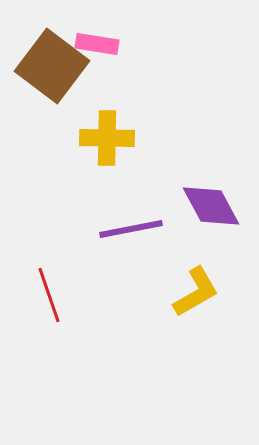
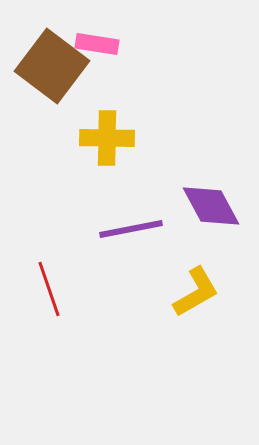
red line: moved 6 px up
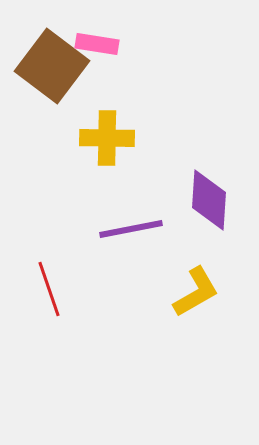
purple diamond: moved 2 px left, 6 px up; rotated 32 degrees clockwise
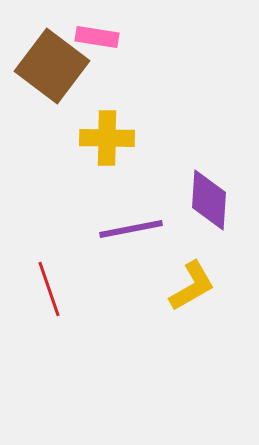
pink rectangle: moved 7 px up
yellow L-shape: moved 4 px left, 6 px up
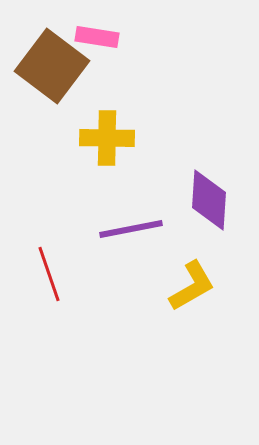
red line: moved 15 px up
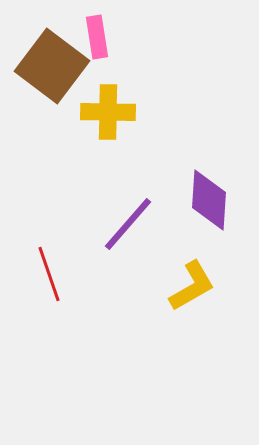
pink rectangle: rotated 72 degrees clockwise
yellow cross: moved 1 px right, 26 px up
purple line: moved 3 px left, 5 px up; rotated 38 degrees counterclockwise
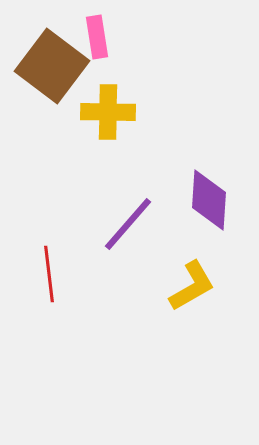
red line: rotated 12 degrees clockwise
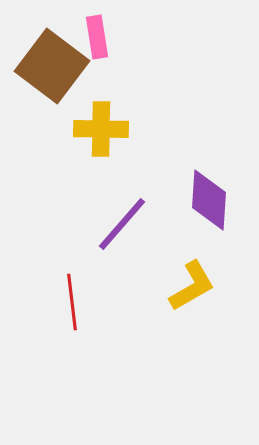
yellow cross: moved 7 px left, 17 px down
purple line: moved 6 px left
red line: moved 23 px right, 28 px down
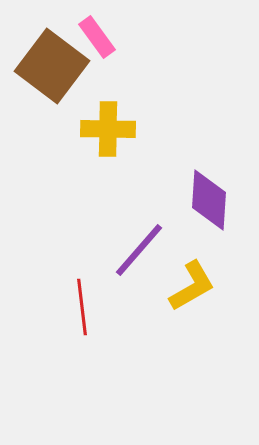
pink rectangle: rotated 27 degrees counterclockwise
yellow cross: moved 7 px right
purple line: moved 17 px right, 26 px down
red line: moved 10 px right, 5 px down
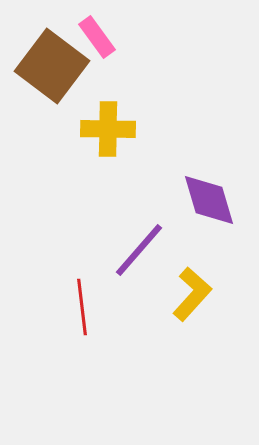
purple diamond: rotated 20 degrees counterclockwise
yellow L-shape: moved 8 px down; rotated 18 degrees counterclockwise
